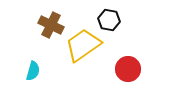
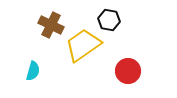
red circle: moved 2 px down
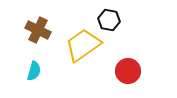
brown cross: moved 13 px left, 5 px down
cyan semicircle: moved 1 px right
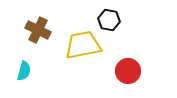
yellow trapezoid: rotated 24 degrees clockwise
cyan semicircle: moved 10 px left
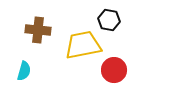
brown cross: rotated 20 degrees counterclockwise
red circle: moved 14 px left, 1 px up
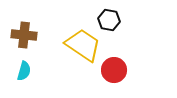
brown cross: moved 14 px left, 5 px down
yellow trapezoid: rotated 45 degrees clockwise
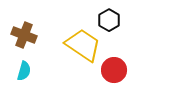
black hexagon: rotated 20 degrees clockwise
brown cross: rotated 15 degrees clockwise
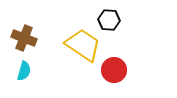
black hexagon: rotated 25 degrees counterclockwise
brown cross: moved 3 px down
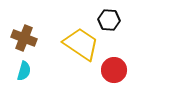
yellow trapezoid: moved 2 px left, 1 px up
